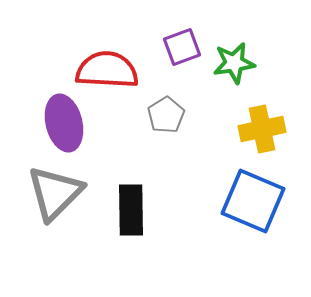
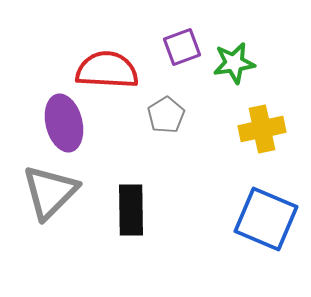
gray triangle: moved 5 px left, 1 px up
blue square: moved 13 px right, 18 px down
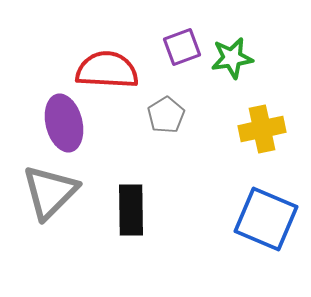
green star: moved 2 px left, 5 px up
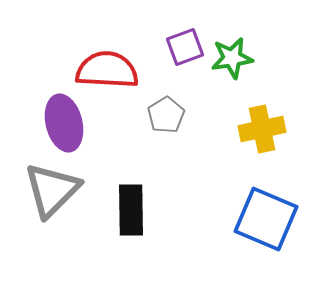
purple square: moved 3 px right
gray triangle: moved 2 px right, 2 px up
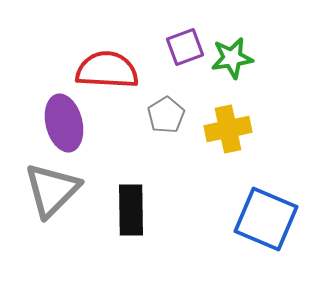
yellow cross: moved 34 px left
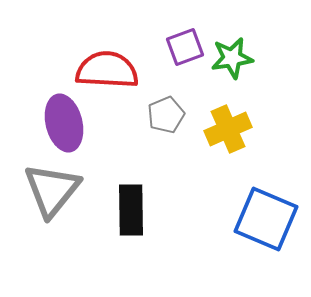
gray pentagon: rotated 9 degrees clockwise
yellow cross: rotated 12 degrees counterclockwise
gray triangle: rotated 6 degrees counterclockwise
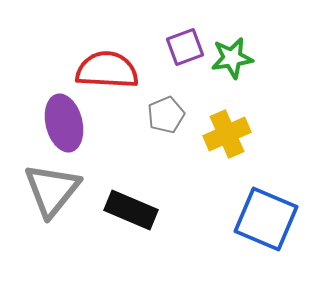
yellow cross: moved 1 px left, 5 px down
black rectangle: rotated 66 degrees counterclockwise
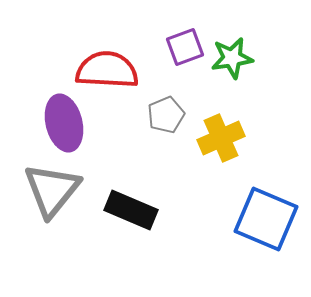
yellow cross: moved 6 px left, 4 px down
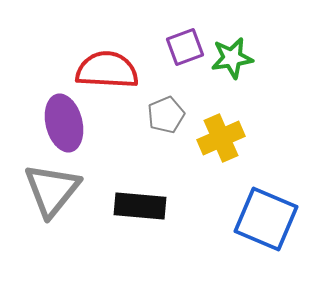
black rectangle: moved 9 px right, 4 px up; rotated 18 degrees counterclockwise
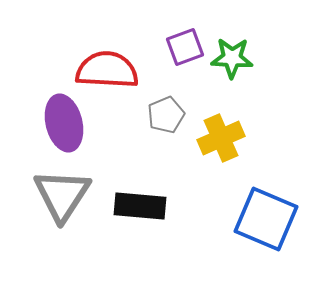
green star: rotated 12 degrees clockwise
gray triangle: moved 10 px right, 5 px down; rotated 6 degrees counterclockwise
